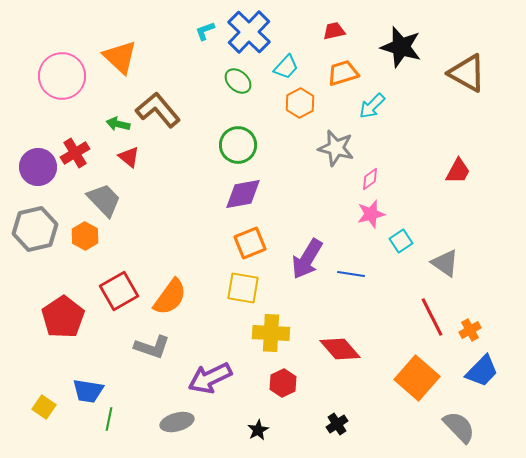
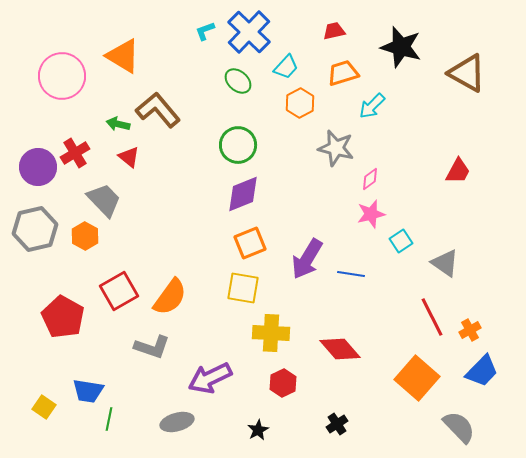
orange triangle at (120, 57): moved 3 px right, 1 px up; rotated 12 degrees counterclockwise
purple diamond at (243, 194): rotated 12 degrees counterclockwise
red pentagon at (63, 317): rotated 9 degrees counterclockwise
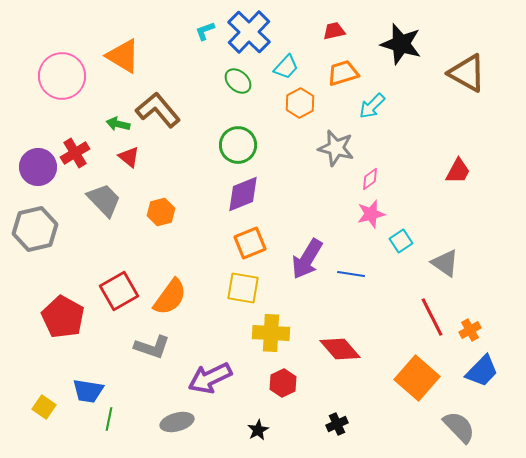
black star at (401, 47): moved 3 px up
orange hexagon at (85, 236): moved 76 px right, 24 px up; rotated 16 degrees clockwise
black cross at (337, 424): rotated 10 degrees clockwise
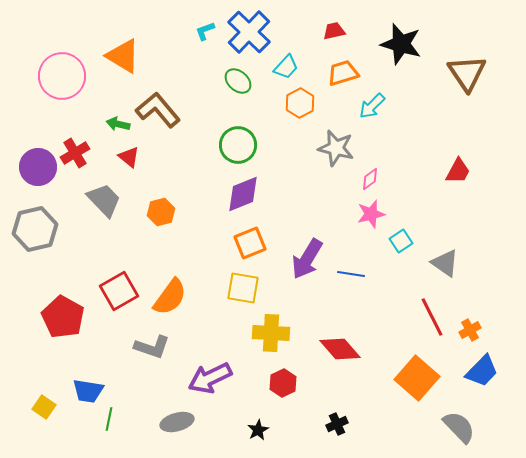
brown triangle at (467, 73): rotated 27 degrees clockwise
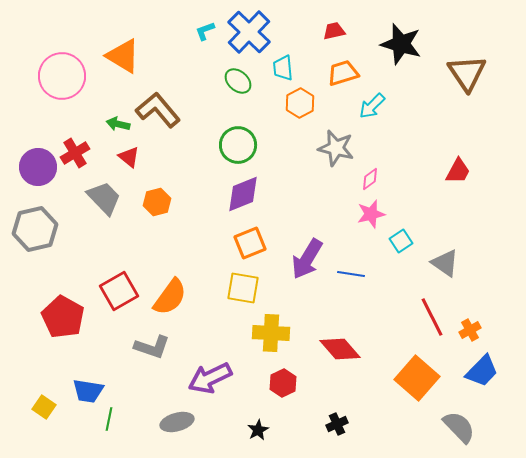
cyan trapezoid at (286, 67): moved 3 px left, 1 px down; rotated 132 degrees clockwise
gray trapezoid at (104, 200): moved 2 px up
orange hexagon at (161, 212): moved 4 px left, 10 px up
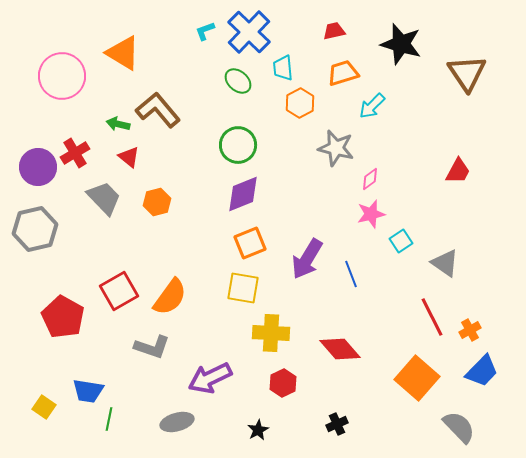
orange triangle at (123, 56): moved 3 px up
blue line at (351, 274): rotated 60 degrees clockwise
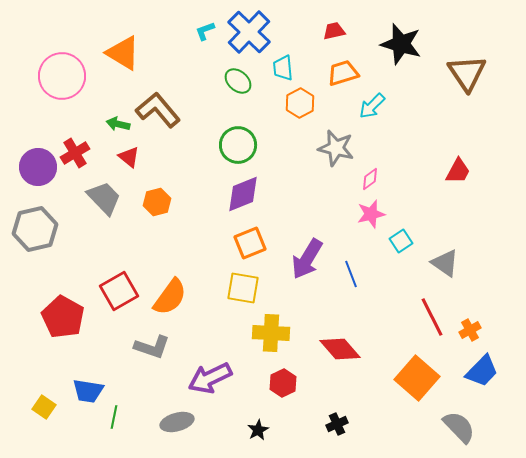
green line at (109, 419): moved 5 px right, 2 px up
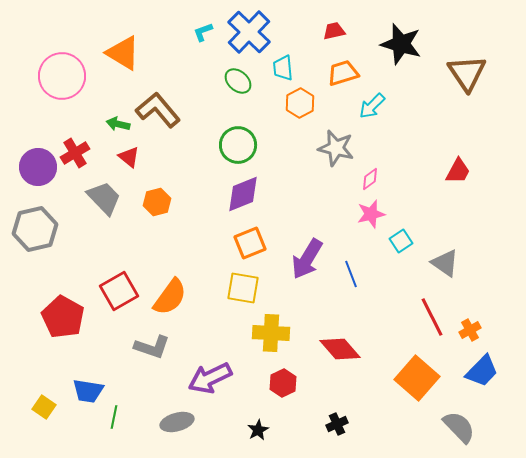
cyan L-shape at (205, 31): moved 2 px left, 1 px down
